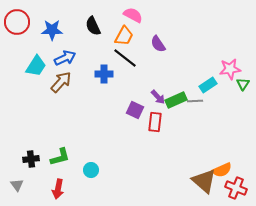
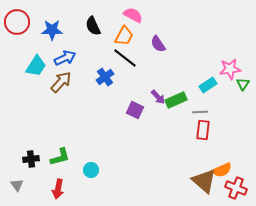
blue cross: moved 1 px right, 3 px down; rotated 36 degrees counterclockwise
gray line: moved 5 px right, 11 px down
red rectangle: moved 48 px right, 8 px down
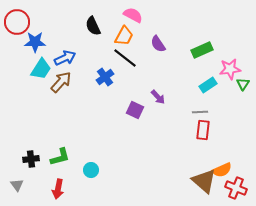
blue star: moved 17 px left, 12 px down
cyan trapezoid: moved 5 px right, 3 px down
green rectangle: moved 26 px right, 50 px up
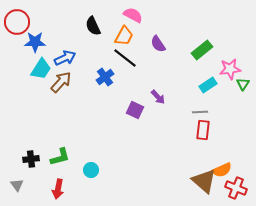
green rectangle: rotated 15 degrees counterclockwise
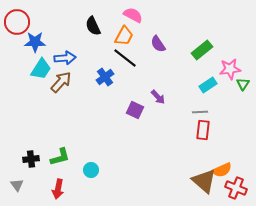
blue arrow: rotated 20 degrees clockwise
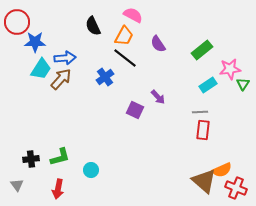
brown arrow: moved 3 px up
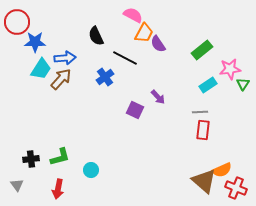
black semicircle: moved 3 px right, 10 px down
orange trapezoid: moved 20 px right, 3 px up
black line: rotated 10 degrees counterclockwise
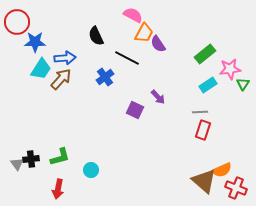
green rectangle: moved 3 px right, 4 px down
black line: moved 2 px right
red rectangle: rotated 12 degrees clockwise
gray triangle: moved 21 px up
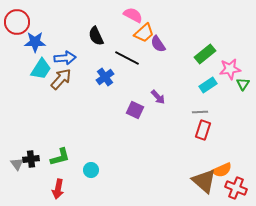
orange trapezoid: rotated 20 degrees clockwise
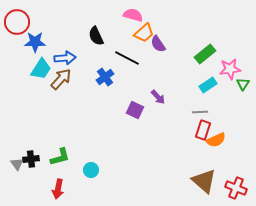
pink semicircle: rotated 12 degrees counterclockwise
orange semicircle: moved 6 px left, 30 px up
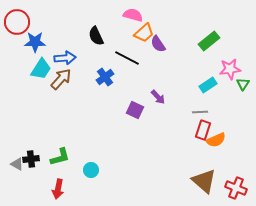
green rectangle: moved 4 px right, 13 px up
gray triangle: rotated 24 degrees counterclockwise
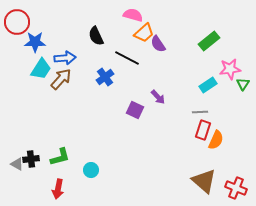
orange semicircle: rotated 42 degrees counterclockwise
